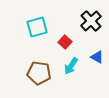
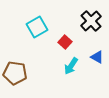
cyan square: rotated 15 degrees counterclockwise
brown pentagon: moved 24 px left
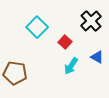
cyan square: rotated 15 degrees counterclockwise
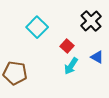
red square: moved 2 px right, 4 px down
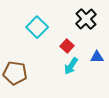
black cross: moved 5 px left, 2 px up
blue triangle: rotated 32 degrees counterclockwise
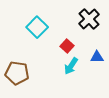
black cross: moved 3 px right
brown pentagon: moved 2 px right
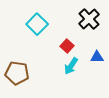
cyan square: moved 3 px up
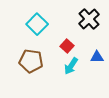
brown pentagon: moved 14 px right, 12 px up
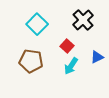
black cross: moved 6 px left, 1 px down
blue triangle: rotated 24 degrees counterclockwise
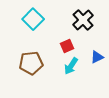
cyan square: moved 4 px left, 5 px up
red square: rotated 24 degrees clockwise
brown pentagon: moved 2 px down; rotated 15 degrees counterclockwise
